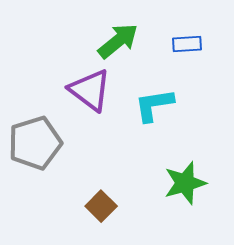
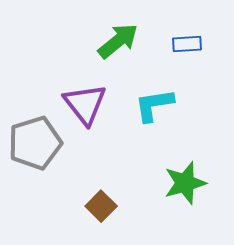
purple triangle: moved 5 px left, 14 px down; rotated 15 degrees clockwise
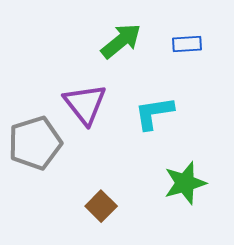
green arrow: moved 3 px right
cyan L-shape: moved 8 px down
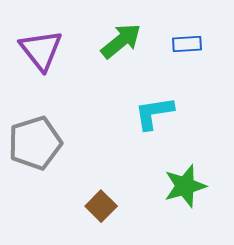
purple triangle: moved 44 px left, 54 px up
green star: moved 3 px down
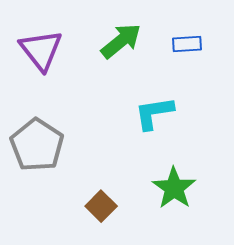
gray pentagon: moved 2 px right, 2 px down; rotated 22 degrees counterclockwise
green star: moved 11 px left, 2 px down; rotated 21 degrees counterclockwise
